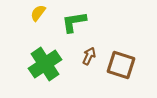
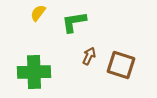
green cross: moved 11 px left, 8 px down; rotated 32 degrees clockwise
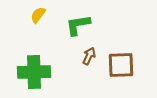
yellow semicircle: moved 2 px down
green L-shape: moved 4 px right, 3 px down
brown square: rotated 20 degrees counterclockwise
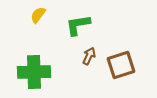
brown square: rotated 16 degrees counterclockwise
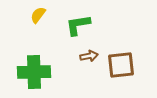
brown arrow: rotated 54 degrees clockwise
brown square: rotated 12 degrees clockwise
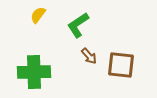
green L-shape: rotated 24 degrees counterclockwise
brown arrow: rotated 60 degrees clockwise
brown square: rotated 12 degrees clockwise
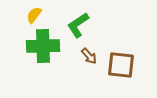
yellow semicircle: moved 4 px left
green cross: moved 9 px right, 26 px up
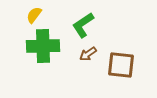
green L-shape: moved 5 px right
brown arrow: moved 1 px left, 2 px up; rotated 96 degrees clockwise
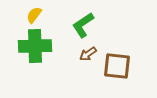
green cross: moved 8 px left
brown square: moved 4 px left, 1 px down
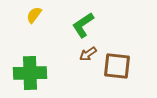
green cross: moved 5 px left, 27 px down
